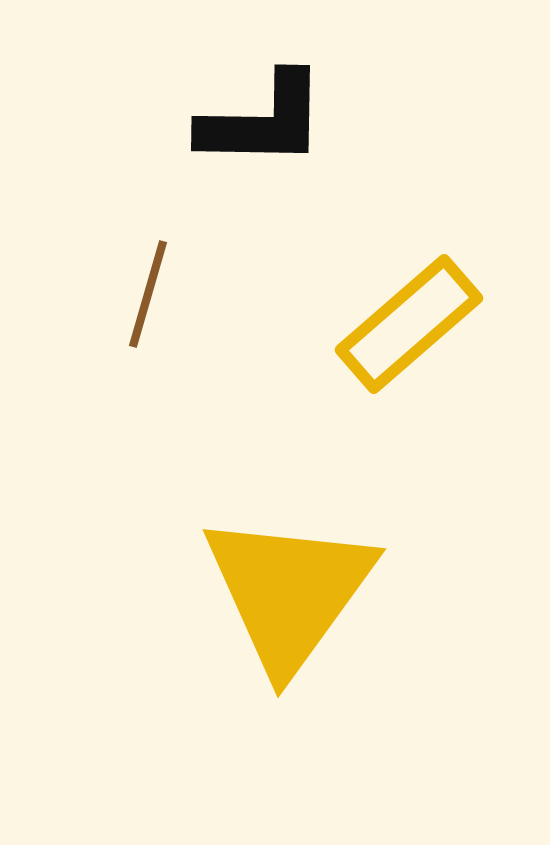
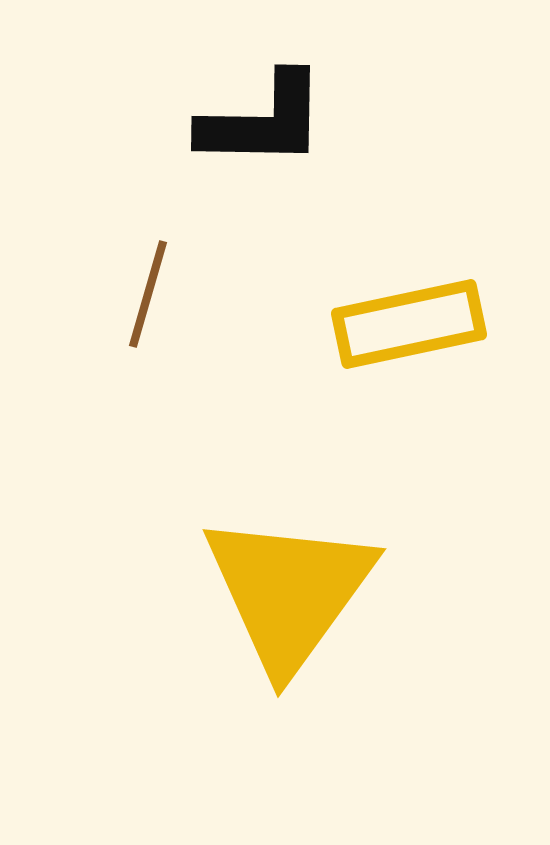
yellow rectangle: rotated 29 degrees clockwise
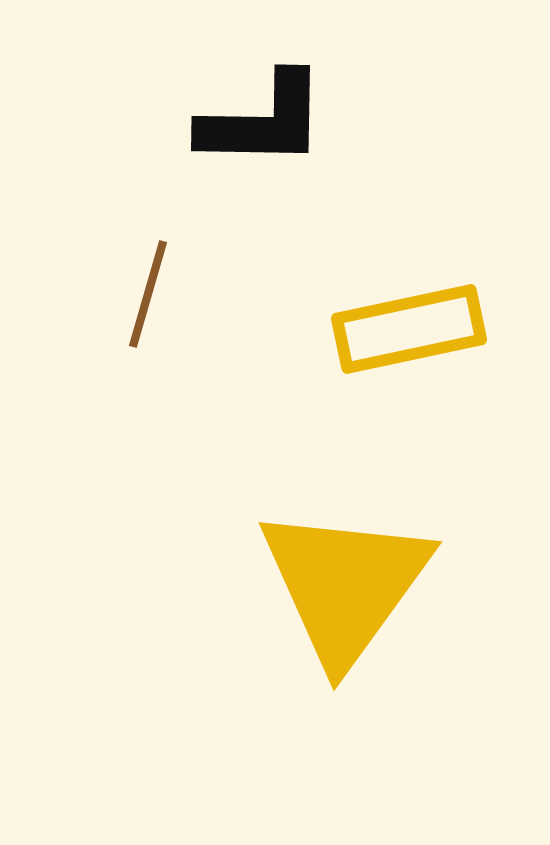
yellow rectangle: moved 5 px down
yellow triangle: moved 56 px right, 7 px up
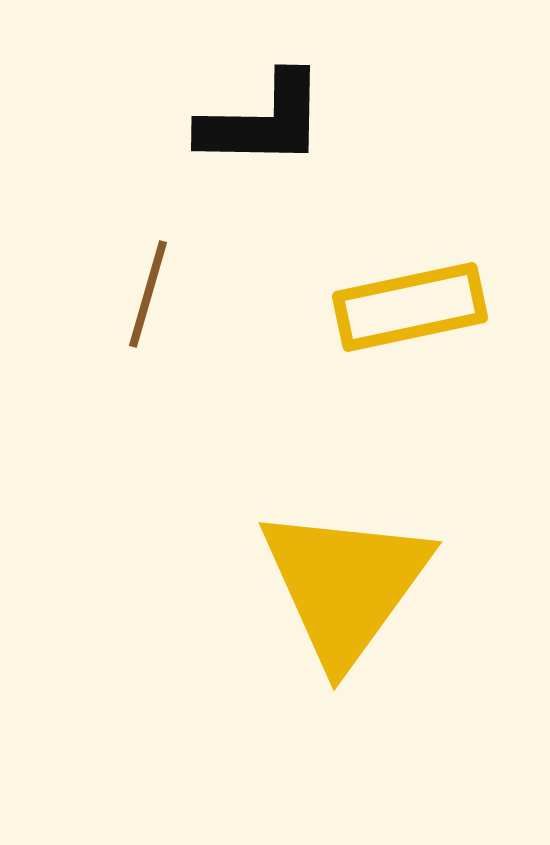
yellow rectangle: moved 1 px right, 22 px up
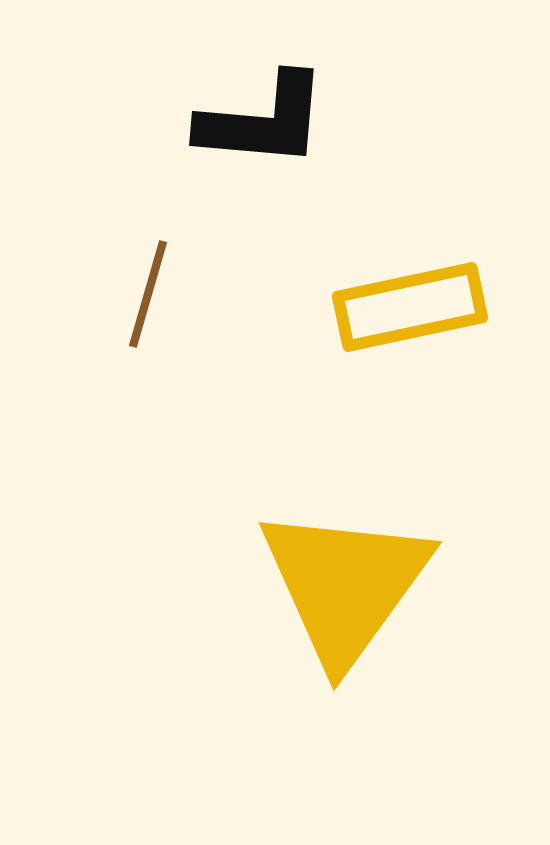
black L-shape: rotated 4 degrees clockwise
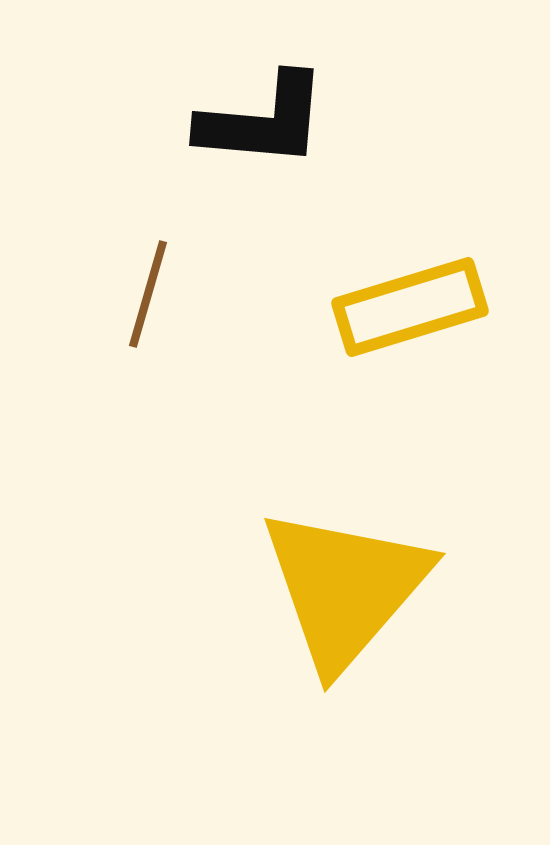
yellow rectangle: rotated 5 degrees counterclockwise
yellow triangle: moved 3 px down; rotated 5 degrees clockwise
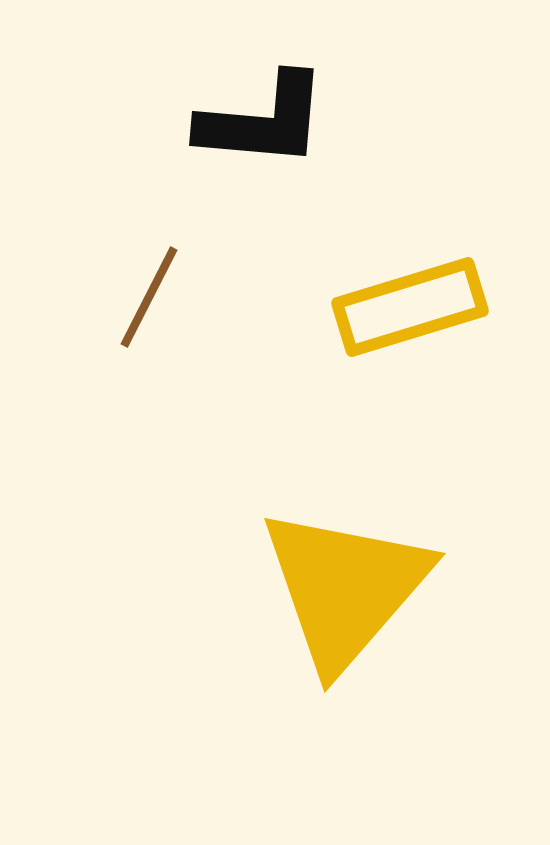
brown line: moved 1 px right, 3 px down; rotated 11 degrees clockwise
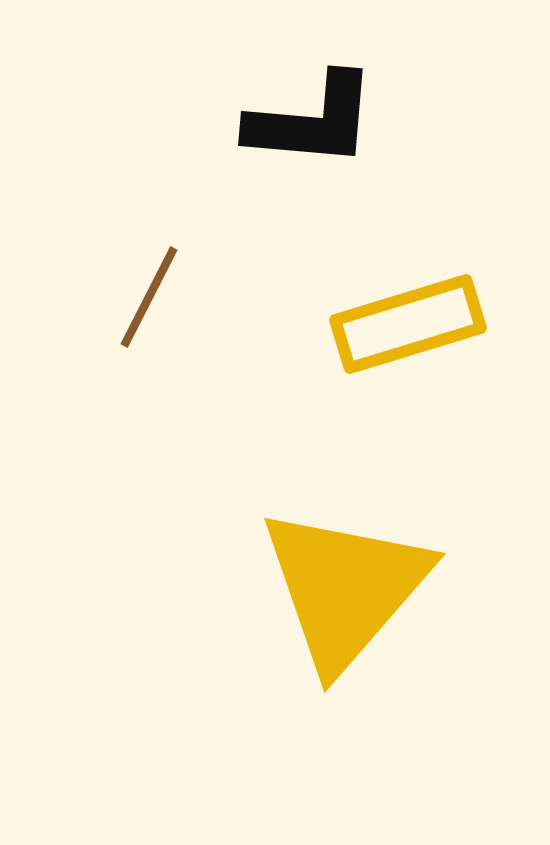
black L-shape: moved 49 px right
yellow rectangle: moved 2 px left, 17 px down
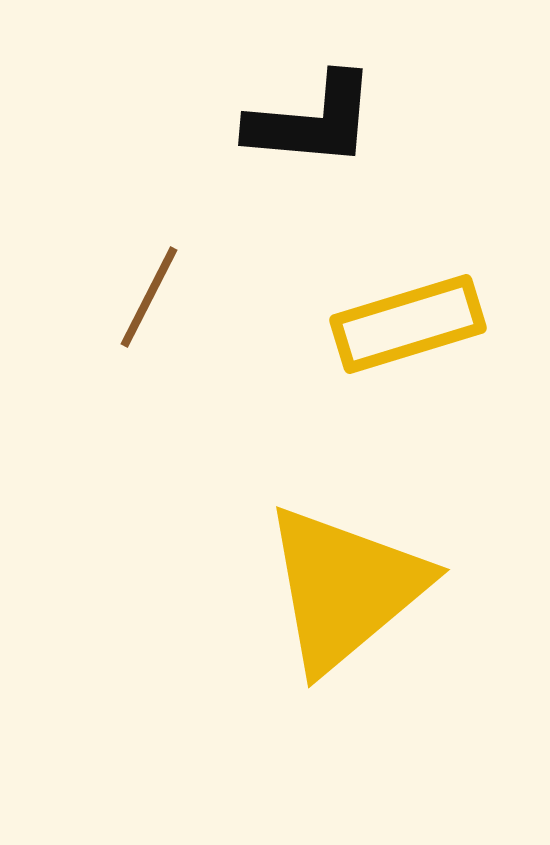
yellow triangle: rotated 9 degrees clockwise
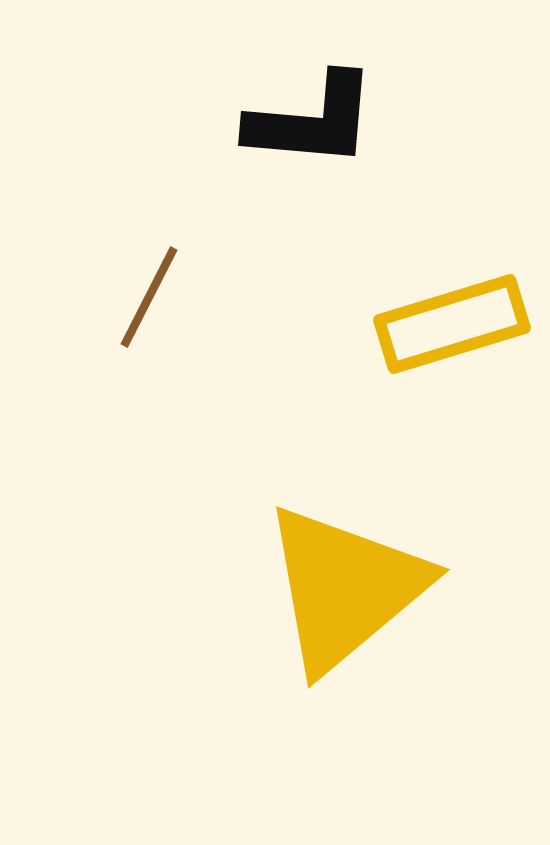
yellow rectangle: moved 44 px right
